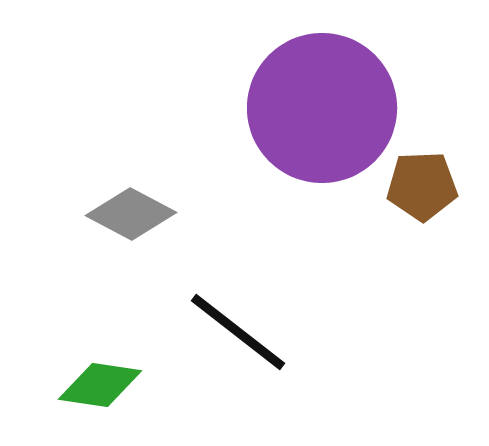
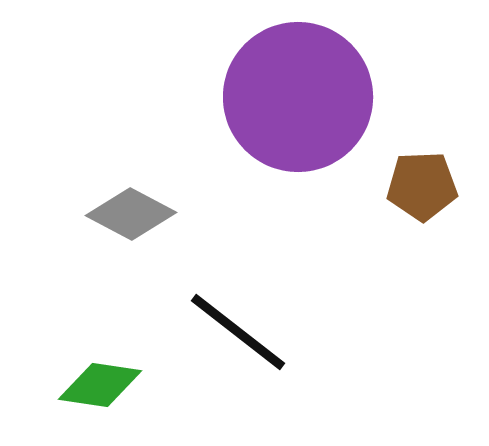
purple circle: moved 24 px left, 11 px up
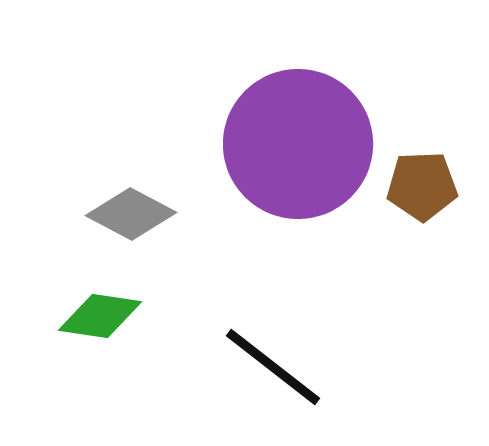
purple circle: moved 47 px down
black line: moved 35 px right, 35 px down
green diamond: moved 69 px up
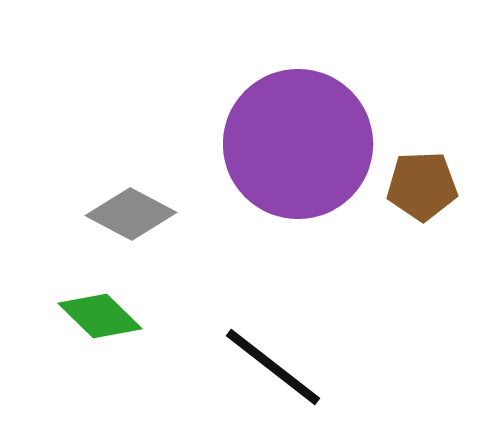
green diamond: rotated 36 degrees clockwise
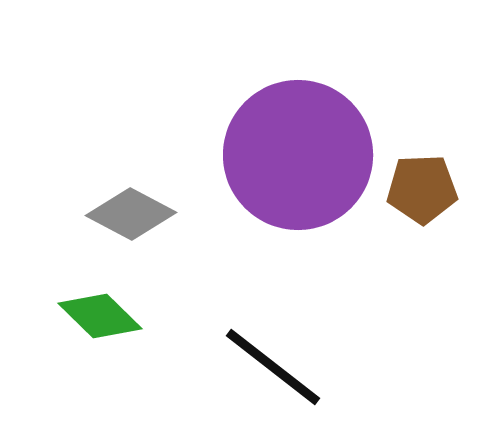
purple circle: moved 11 px down
brown pentagon: moved 3 px down
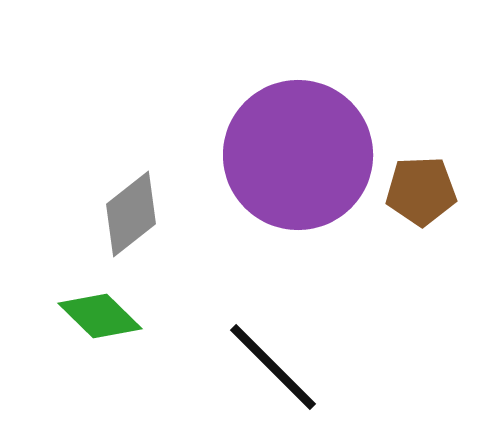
brown pentagon: moved 1 px left, 2 px down
gray diamond: rotated 66 degrees counterclockwise
black line: rotated 7 degrees clockwise
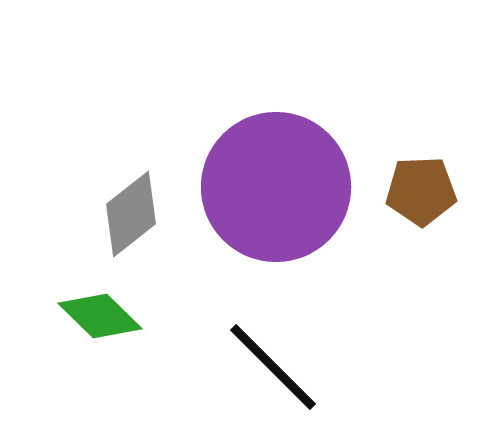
purple circle: moved 22 px left, 32 px down
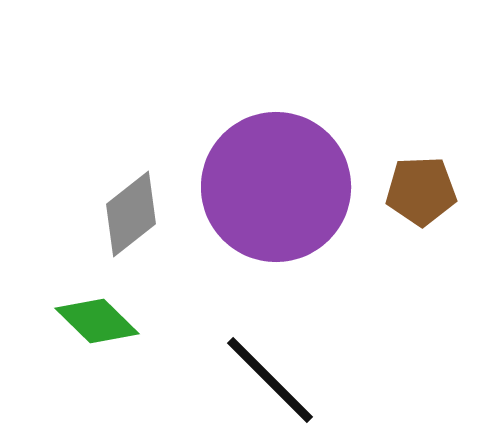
green diamond: moved 3 px left, 5 px down
black line: moved 3 px left, 13 px down
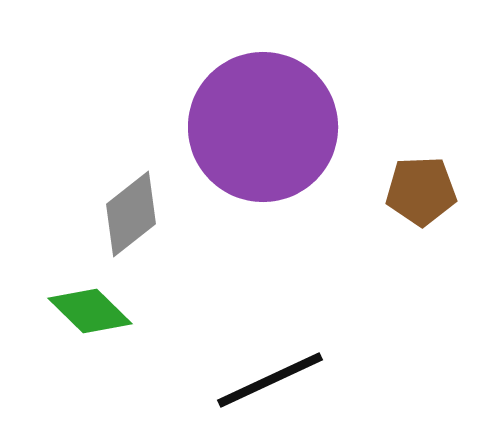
purple circle: moved 13 px left, 60 px up
green diamond: moved 7 px left, 10 px up
black line: rotated 70 degrees counterclockwise
